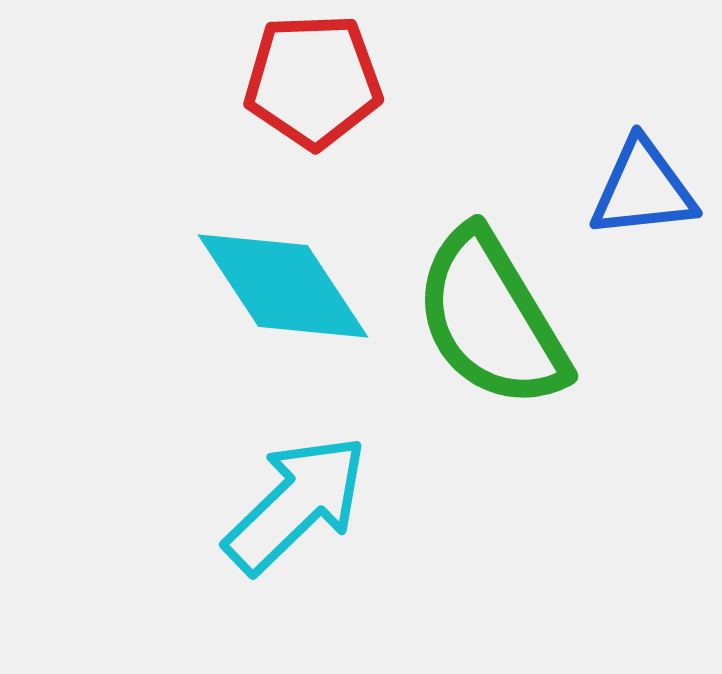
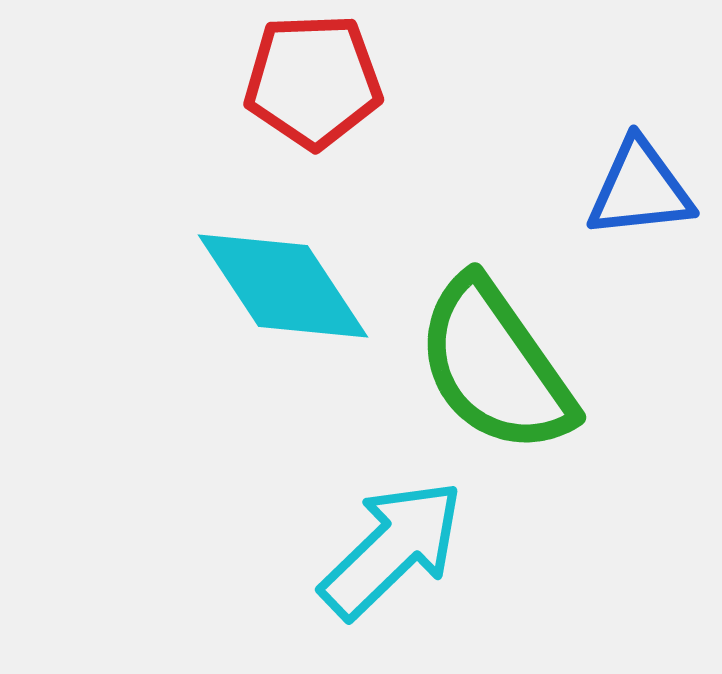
blue triangle: moved 3 px left
green semicircle: moved 4 px right, 47 px down; rotated 4 degrees counterclockwise
cyan arrow: moved 96 px right, 45 px down
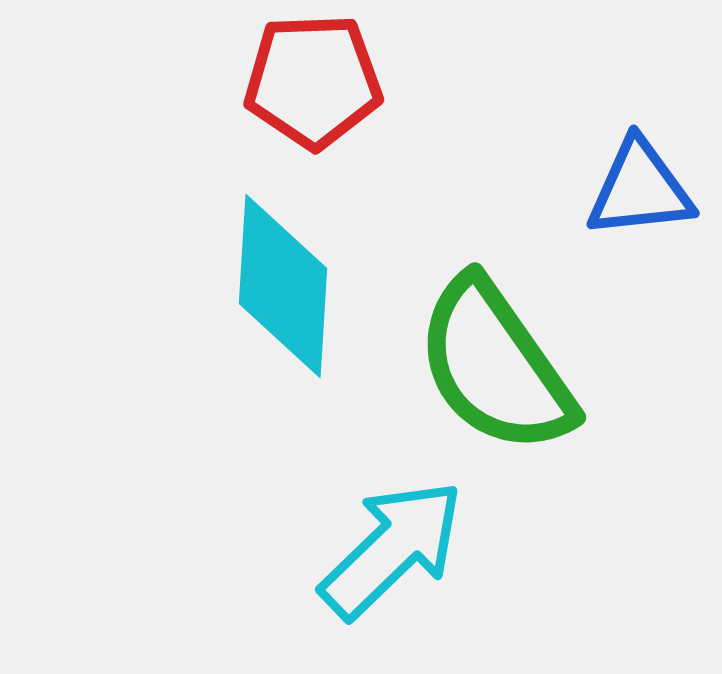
cyan diamond: rotated 37 degrees clockwise
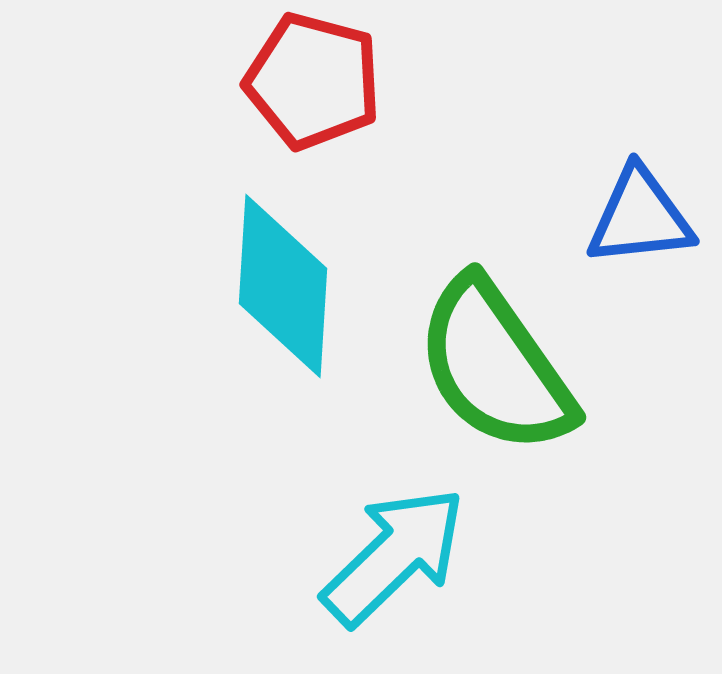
red pentagon: rotated 17 degrees clockwise
blue triangle: moved 28 px down
cyan arrow: moved 2 px right, 7 px down
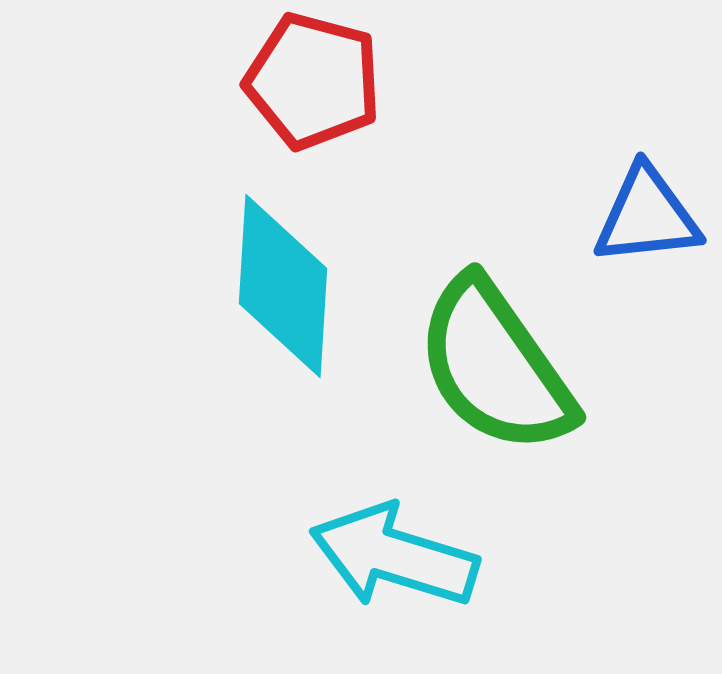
blue triangle: moved 7 px right, 1 px up
cyan arrow: rotated 119 degrees counterclockwise
